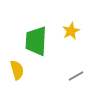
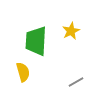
yellow semicircle: moved 6 px right, 2 px down
gray line: moved 6 px down
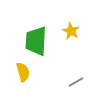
yellow star: rotated 18 degrees counterclockwise
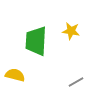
yellow star: rotated 18 degrees counterclockwise
yellow semicircle: moved 8 px left, 3 px down; rotated 60 degrees counterclockwise
